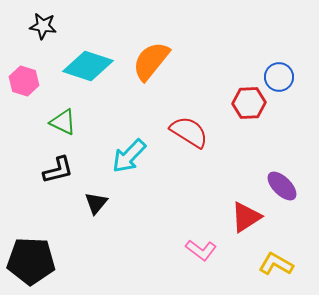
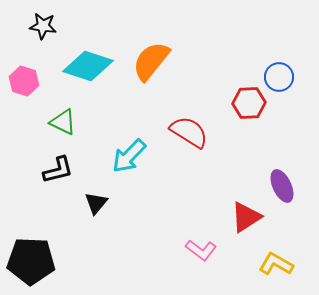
purple ellipse: rotated 20 degrees clockwise
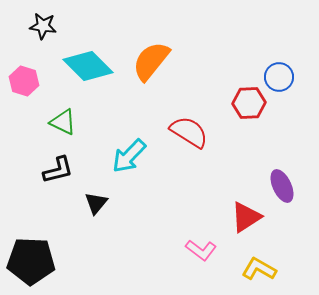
cyan diamond: rotated 27 degrees clockwise
yellow L-shape: moved 17 px left, 5 px down
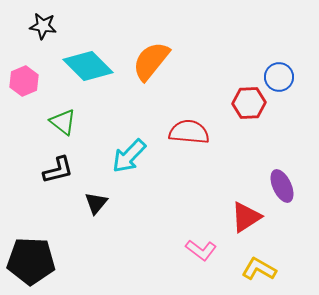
pink hexagon: rotated 20 degrees clockwise
green triangle: rotated 12 degrees clockwise
red semicircle: rotated 27 degrees counterclockwise
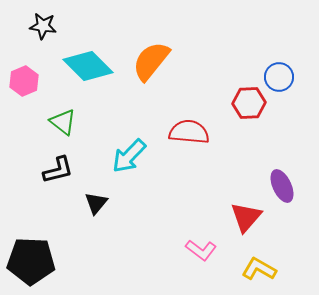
red triangle: rotated 16 degrees counterclockwise
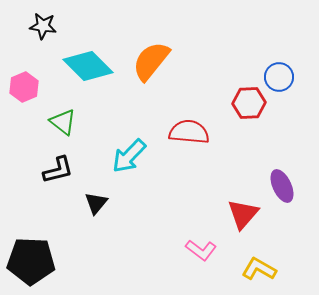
pink hexagon: moved 6 px down
red triangle: moved 3 px left, 3 px up
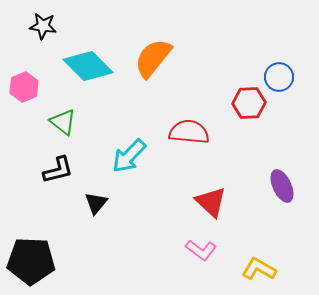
orange semicircle: moved 2 px right, 3 px up
red triangle: moved 32 px left, 12 px up; rotated 28 degrees counterclockwise
